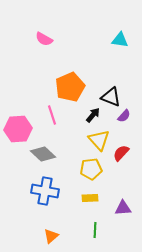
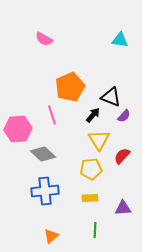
yellow triangle: rotated 10 degrees clockwise
red semicircle: moved 1 px right, 3 px down
blue cross: rotated 16 degrees counterclockwise
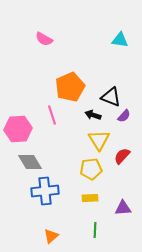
black arrow: rotated 112 degrees counterclockwise
gray diamond: moved 13 px left, 8 px down; rotated 15 degrees clockwise
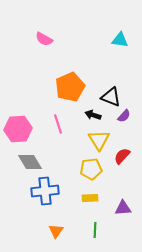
pink line: moved 6 px right, 9 px down
orange triangle: moved 5 px right, 5 px up; rotated 14 degrees counterclockwise
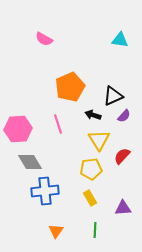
black triangle: moved 2 px right, 1 px up; rotated 45 degrees counterclockwise
yellow rectangle: rotated 63 degrees clockwise
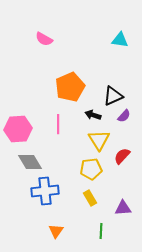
pink line: rotated 18 degrees clockwise
green line: moved 6 px right, 1 px down
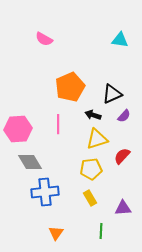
black triangle: moved 1 px left, 2 px up
yellow triangle: moved 2 px left, 1 px up; rotated 45 degrees clockwise
blue cross: moved 1 px down
orange triangle: moved 2 px down
